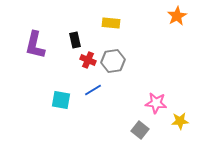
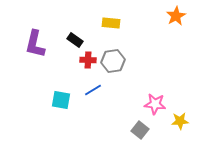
orange star: moved 1 px left
black rectangle: rotated 42 degrees counterclockwise
purple L-shape: moved 1 px up
red cross: rotated 21 degrees counterclockwise
pink star: moved 1 px left, 1 px down
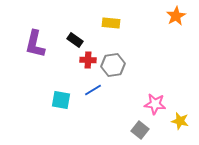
gray hexagon: moved 4 px down
yellow star: rotated 18 degrees clockwise
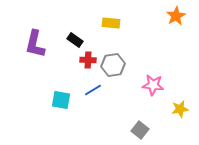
pink star: moved 2 px left, 19 px up
yellow star: moved 12 px up; rotated 24 degrees counterclockwise
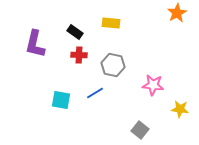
orange star: moved 1 px right, 3 px up
black rectangle: moved 8 px up
red cross: moved 9 px left, 5 px up
gray hexagon: rotated 20 degrees clockwise
blue line: moved 2 px right, 3 px down
yellow star: rotated 18 degrees clockwise
